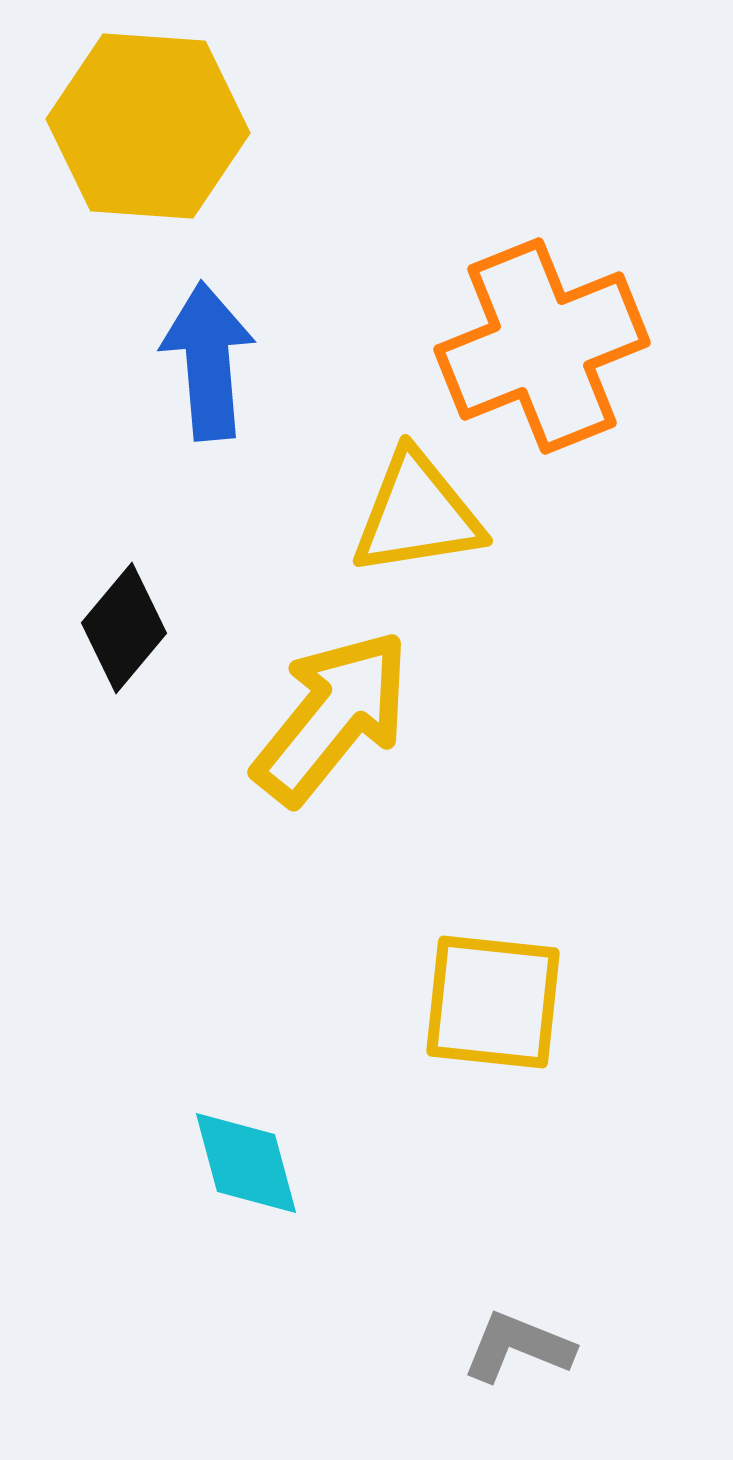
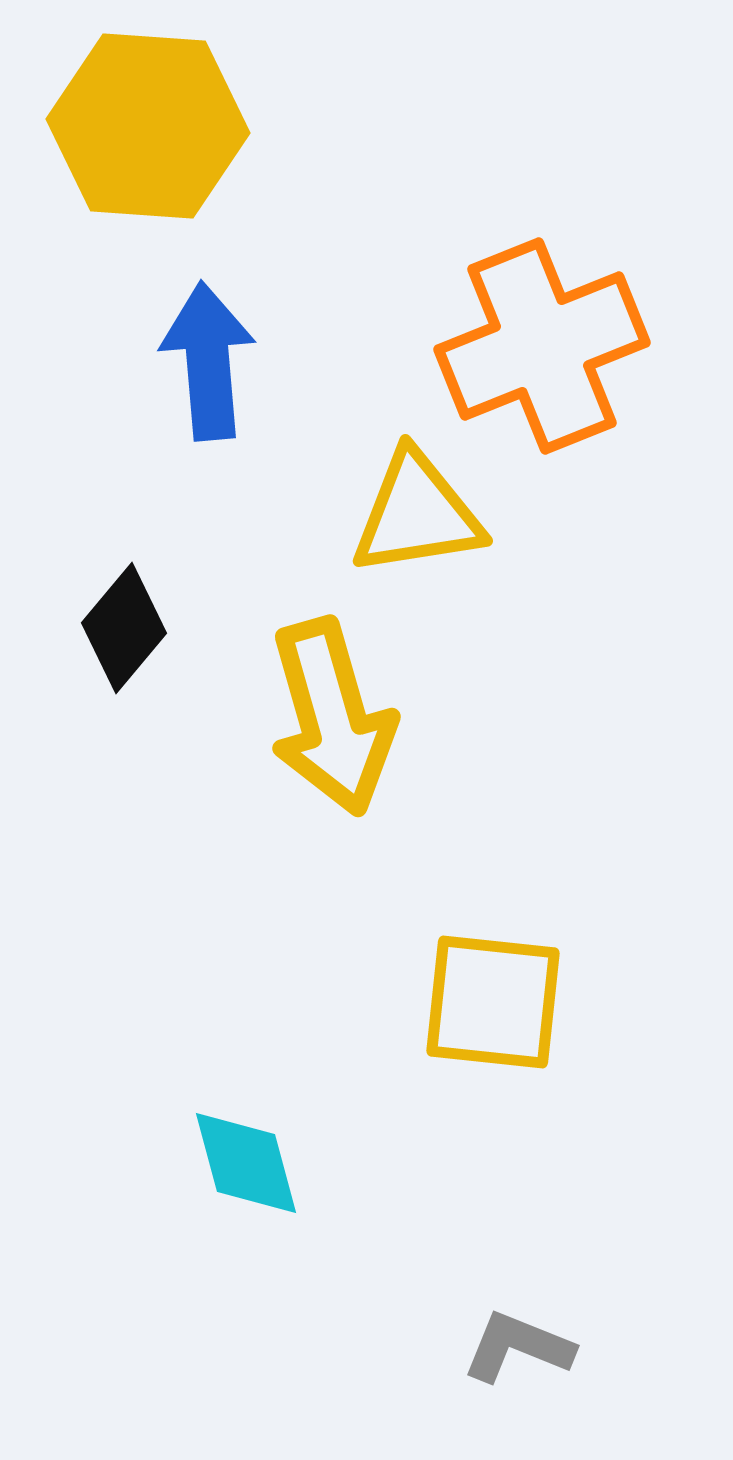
yellow arrow: rotated 125 degrees clockwise
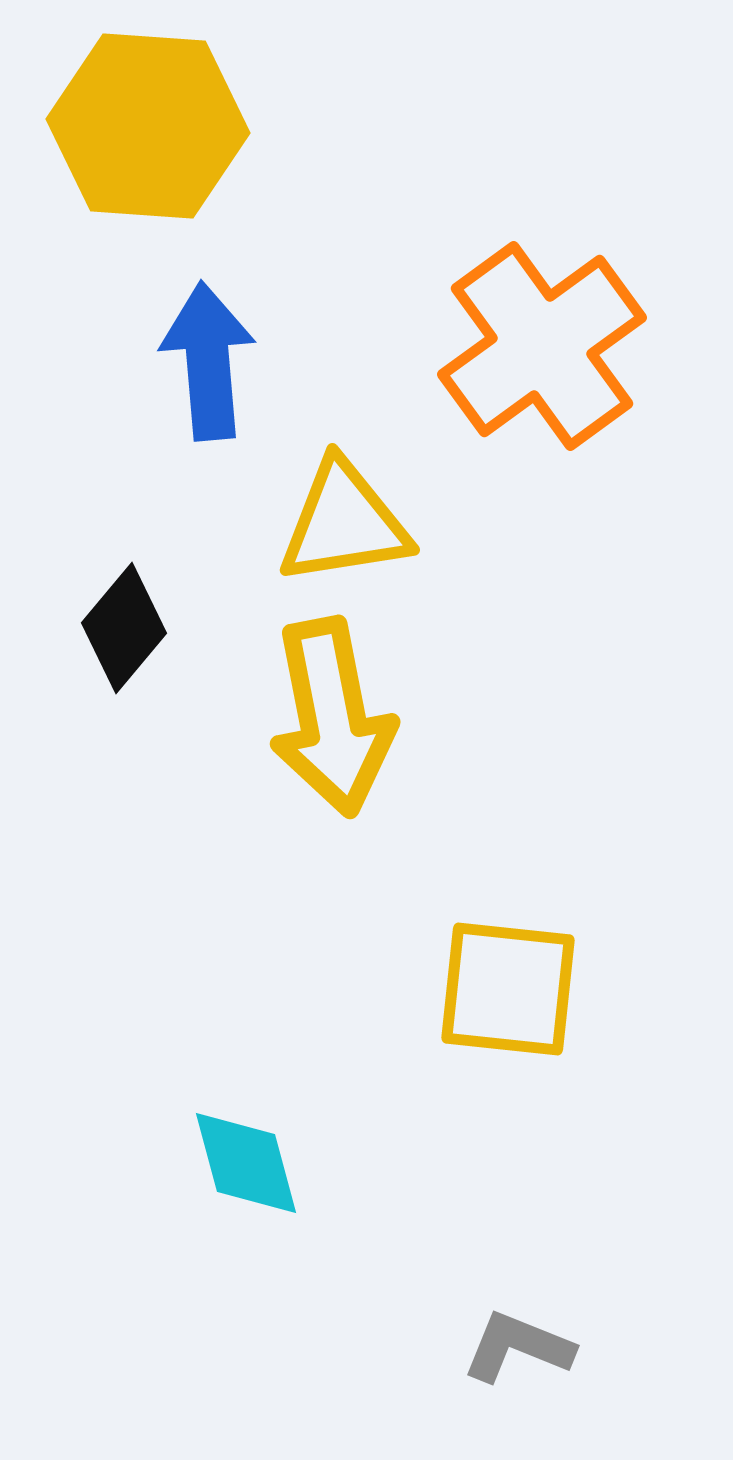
orange cross: rotated 14 degrees counterclockwise
yellow triangle: moved 73 px left, 9 px down
yellow arrow: rotated 5 degrees clockwise
yellow square: moved 15 px right, 13 px up
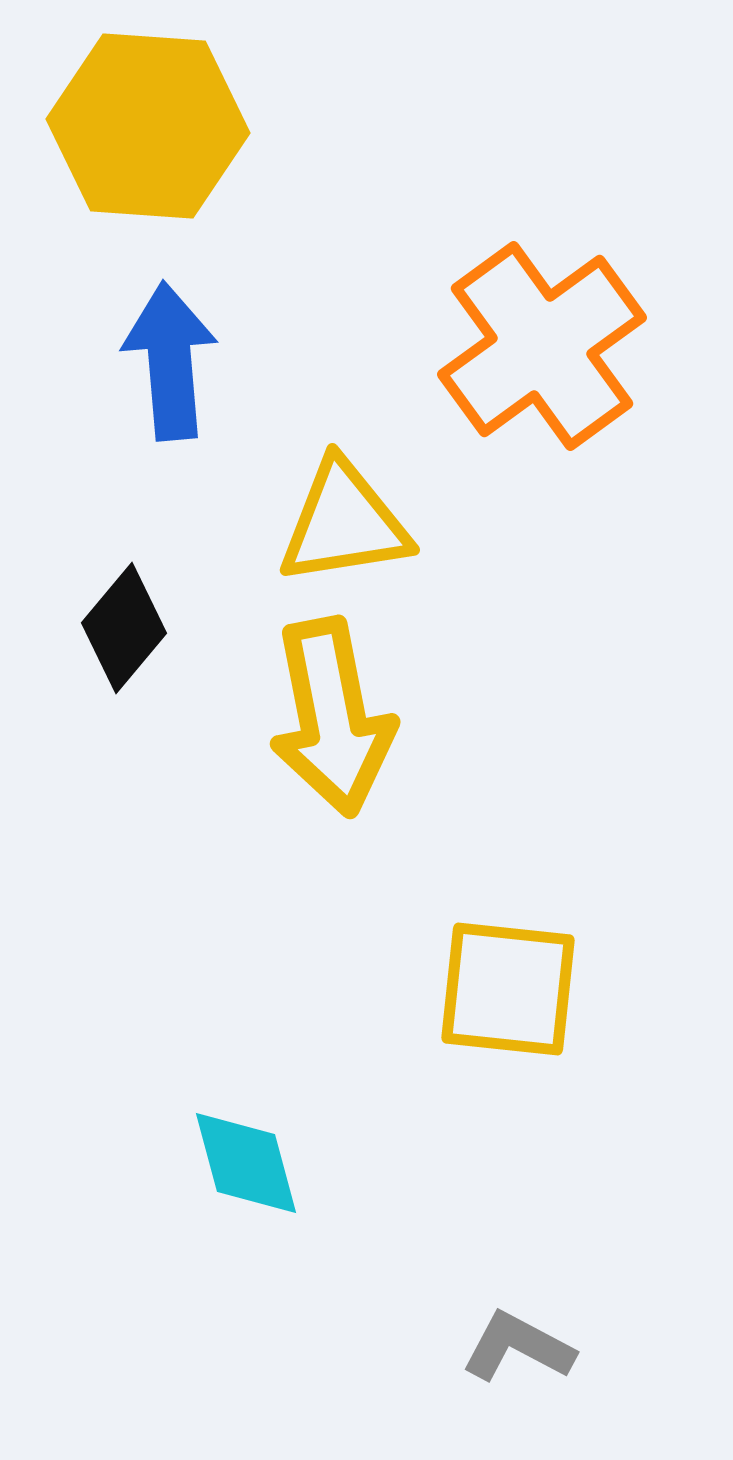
blue arrow: moved 38 px left
gray L-shape: rotated 6 degrees clockwise
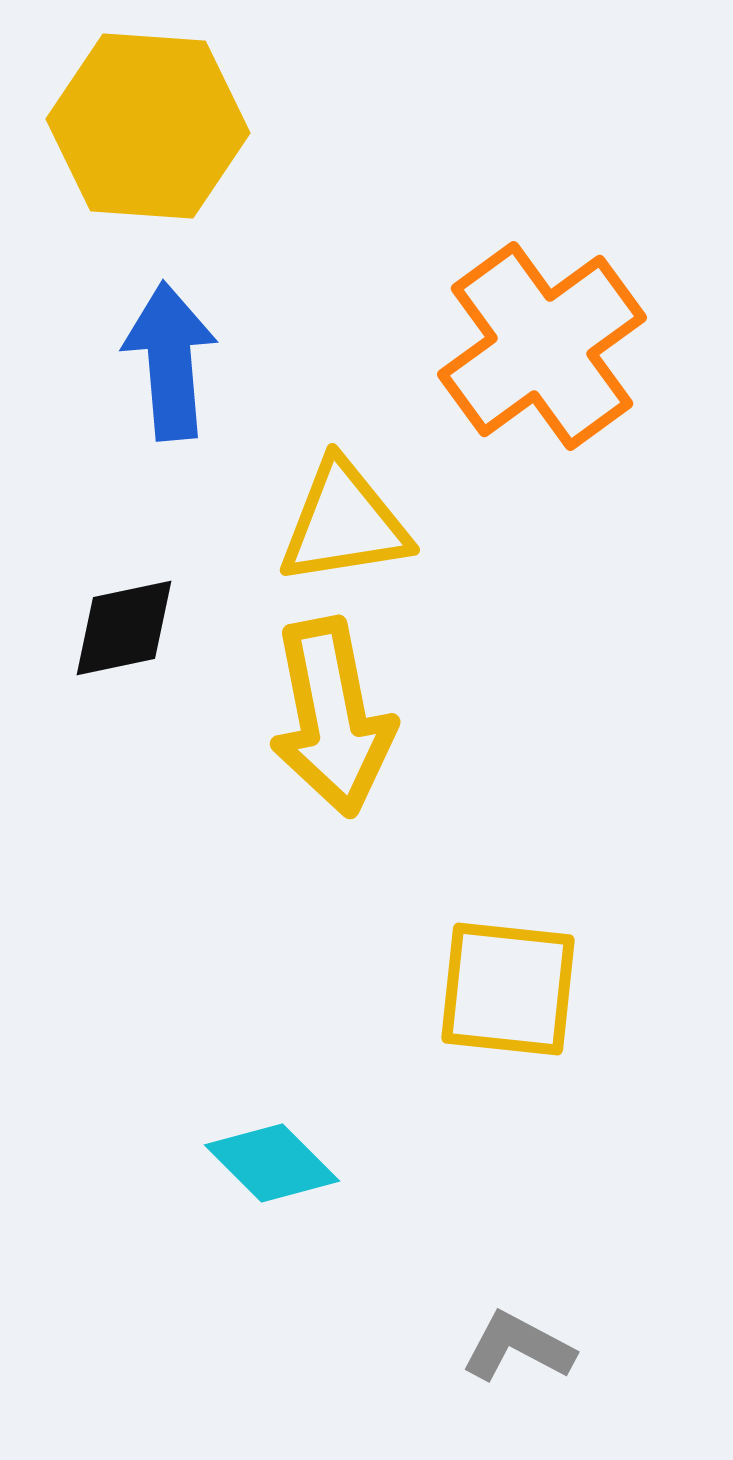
black diamond: rotated 38 degrees clockwise
cyan diamond: moved 26 px right; rotated 30 degrees counterclockwise
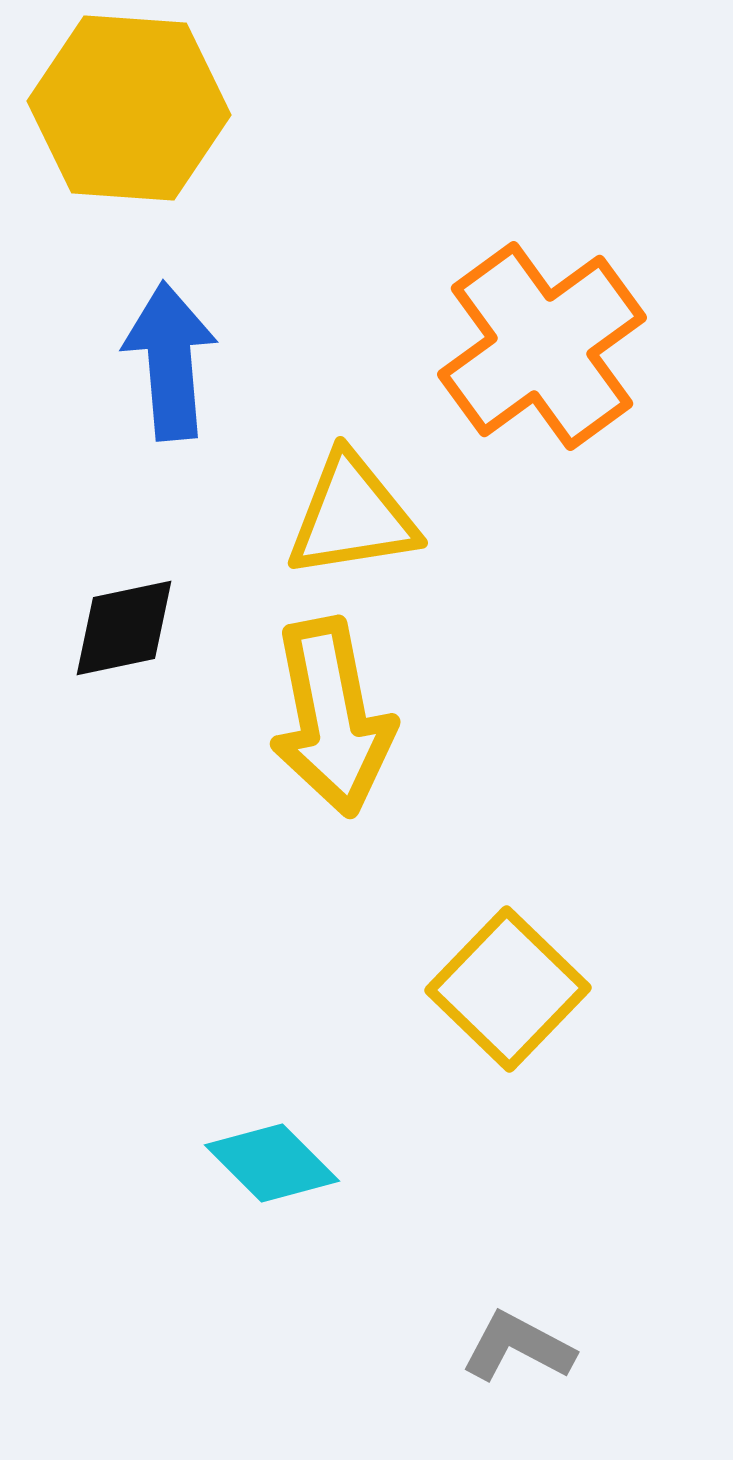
yellow hexagon: moved 19 px left, 18 px up
yellow triangle: moved 8 px right, 7 px up
yellow square: rotated 38 degrees clockwise
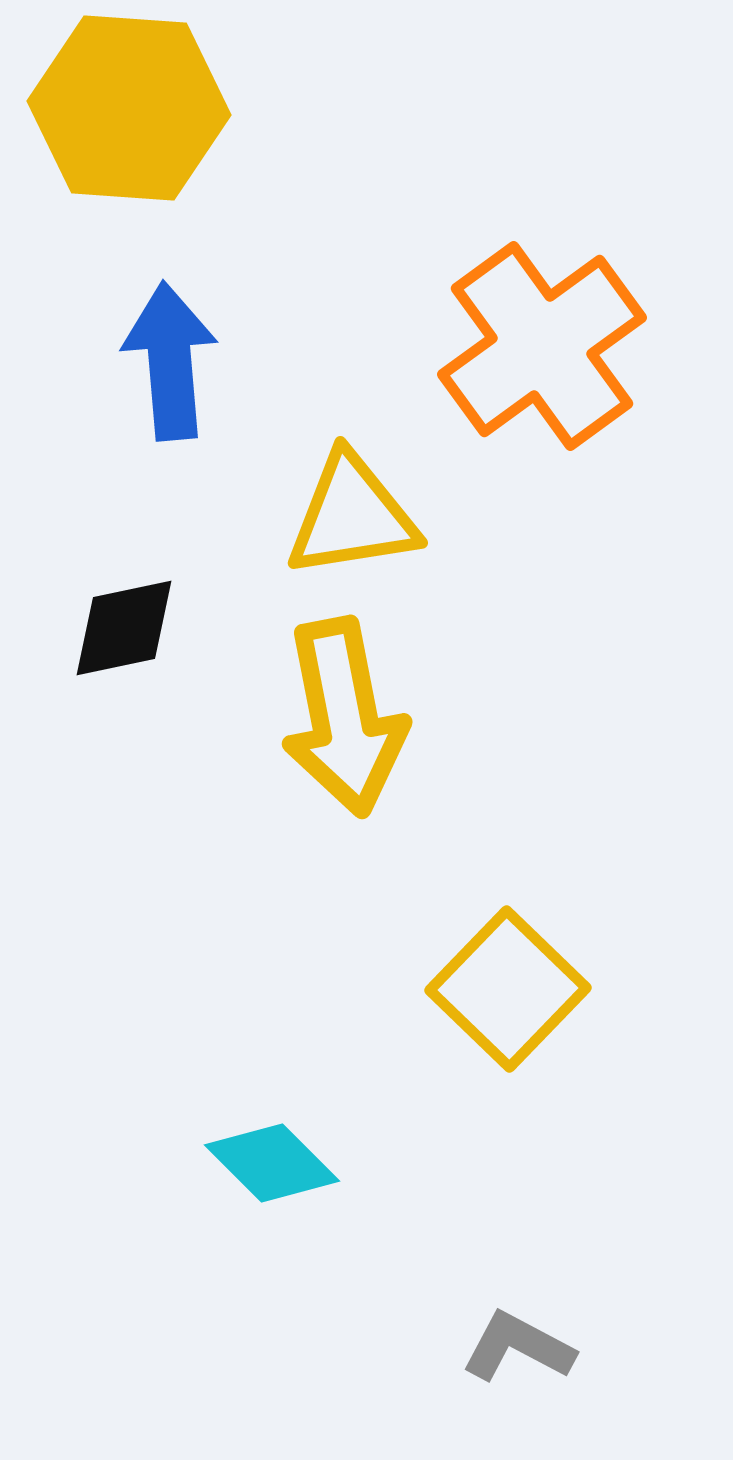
yellow arrow: moved 12 px right
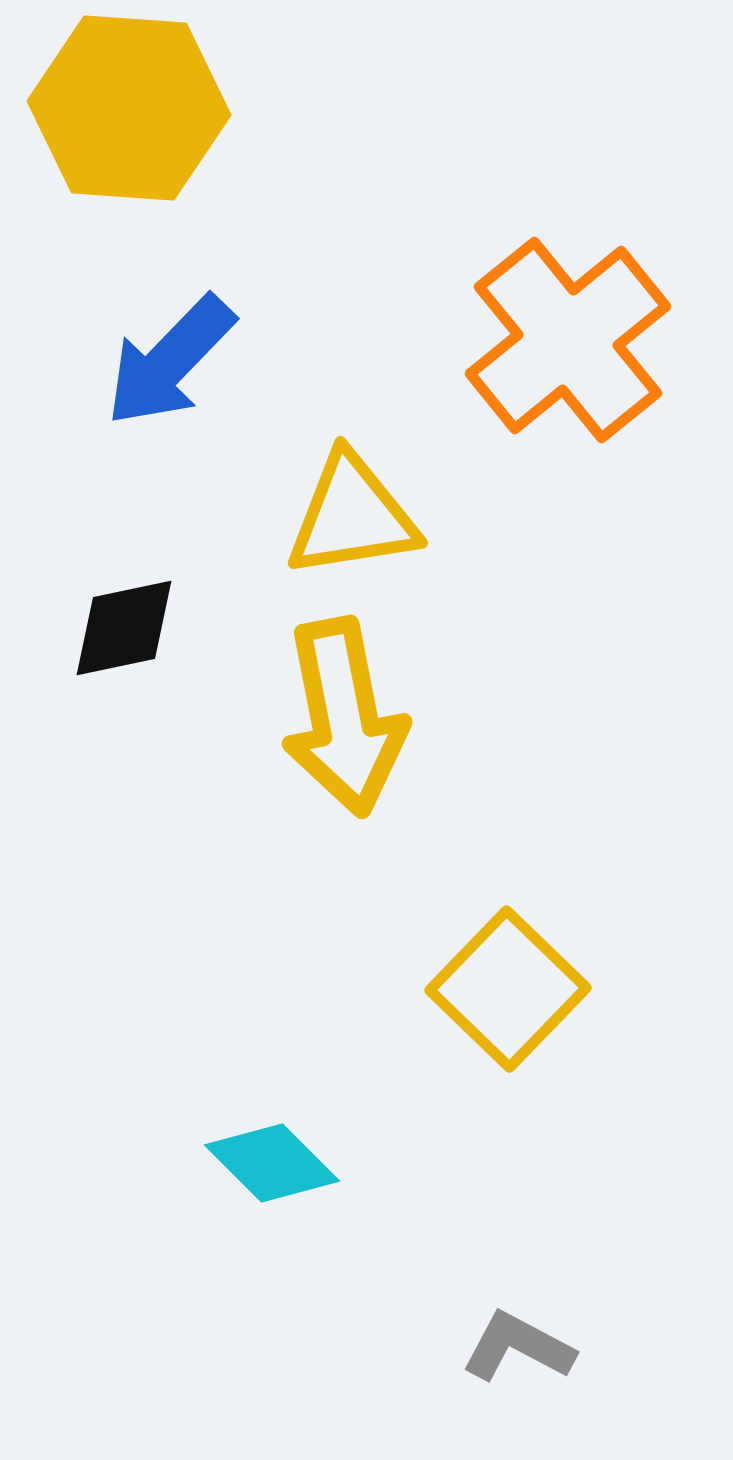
orange cross: moved 26 px right, 6 px up; rotated 3 degrees counterclockwise
blue arrow: rotated 131 degrees counterclockwise
